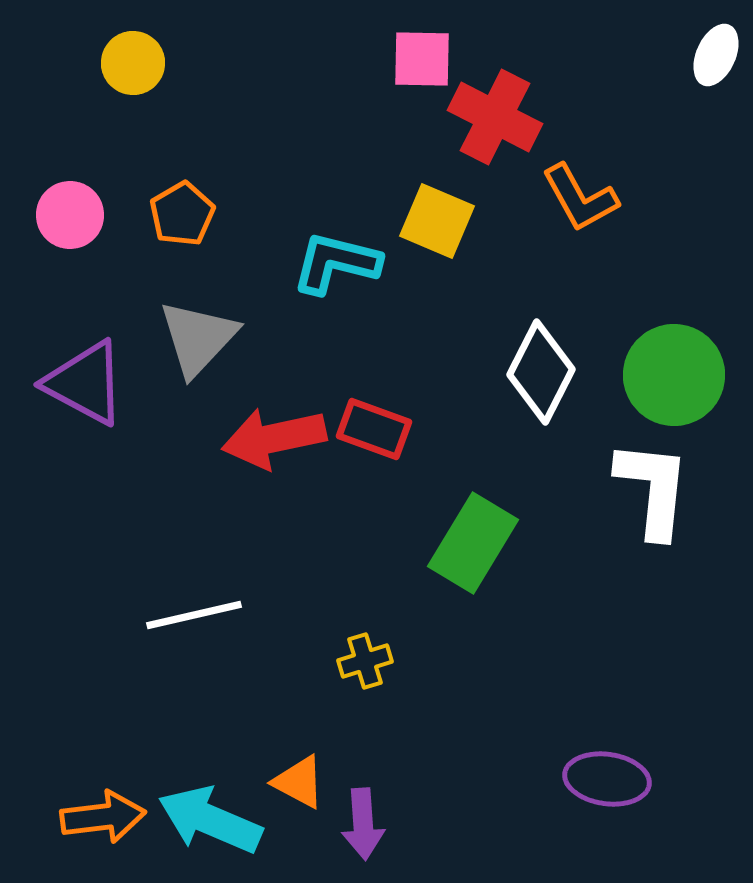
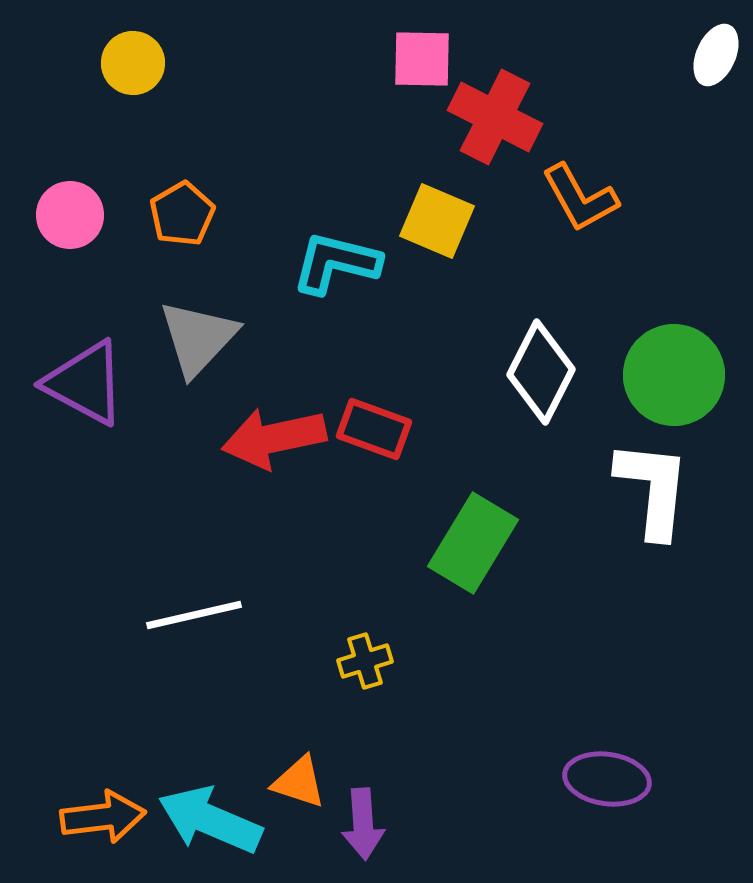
orange triangle: rotated 10 degrees counterclockwise
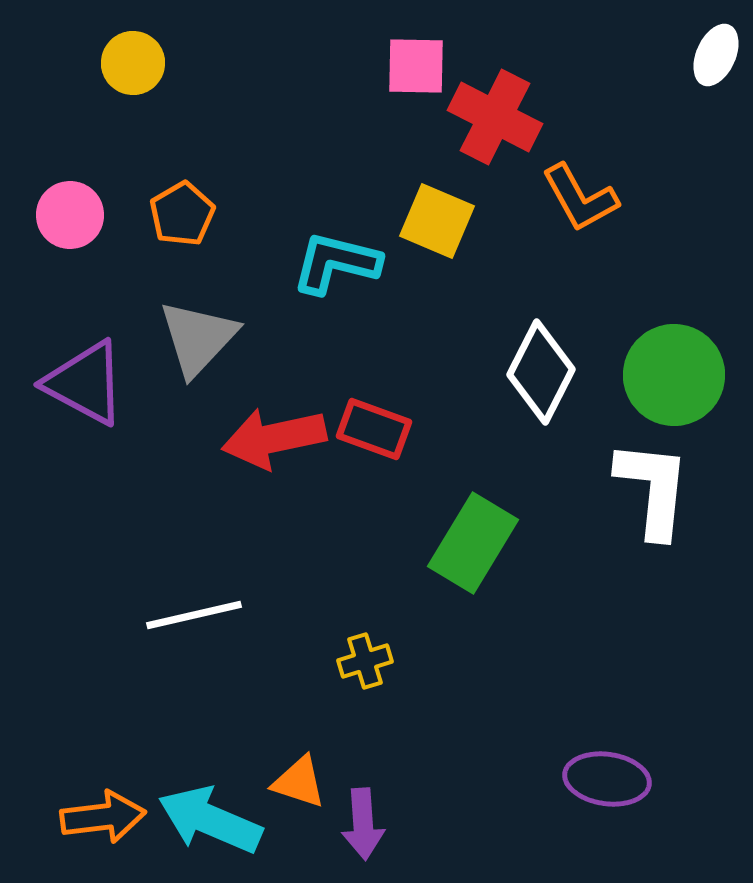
pink square: moved 6 px left, 7 px down
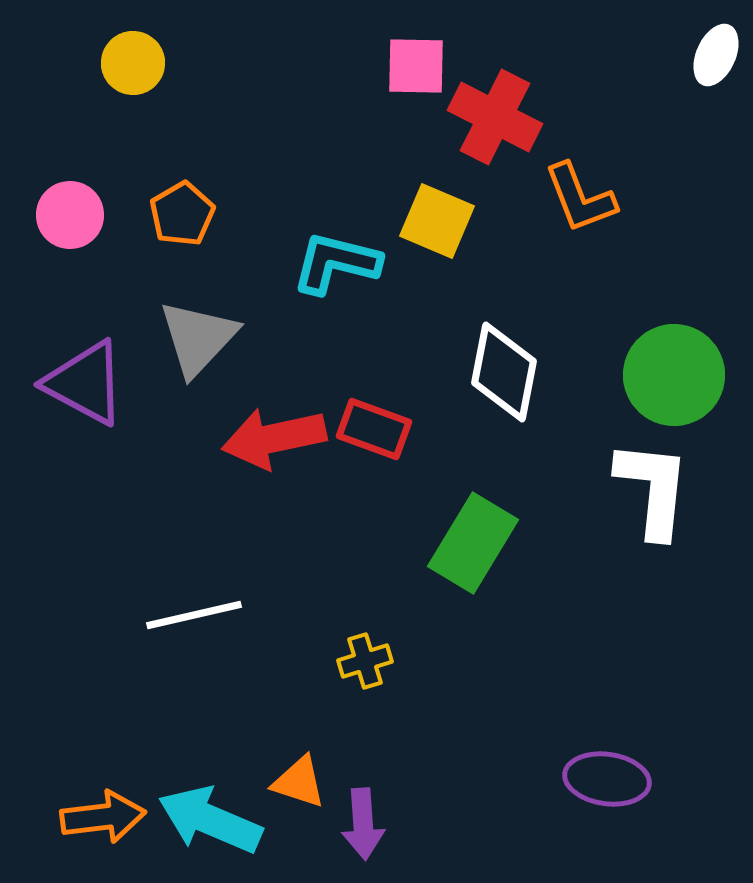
orange L-shape: rotated 8 degrees clockwise
white diamond: moved 37 px left; rotated 16 degrees counterclockwise
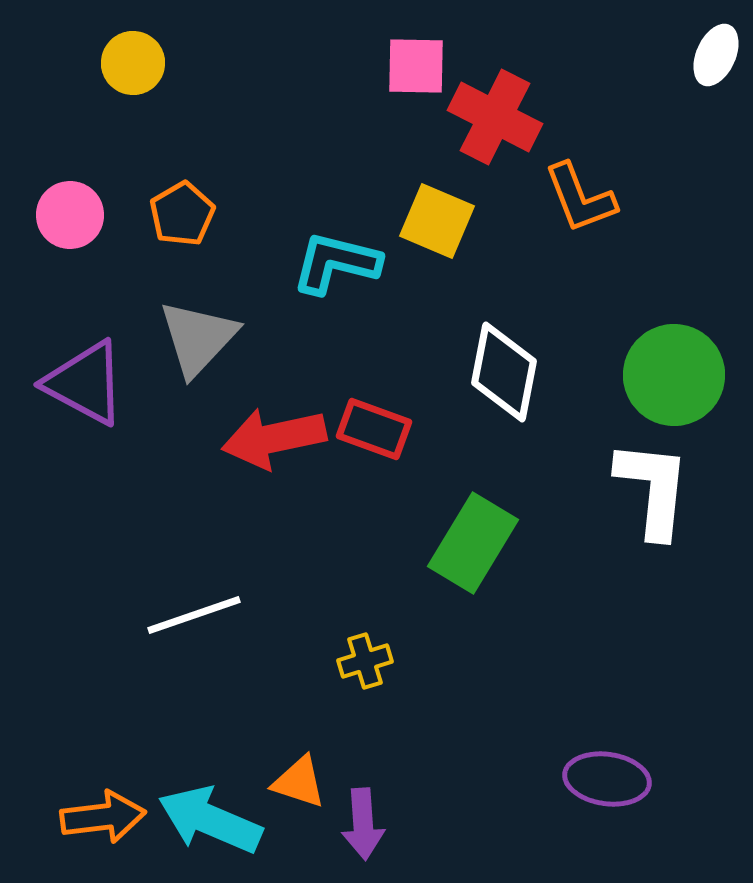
white line: rotated 6 degrees counterclockwise
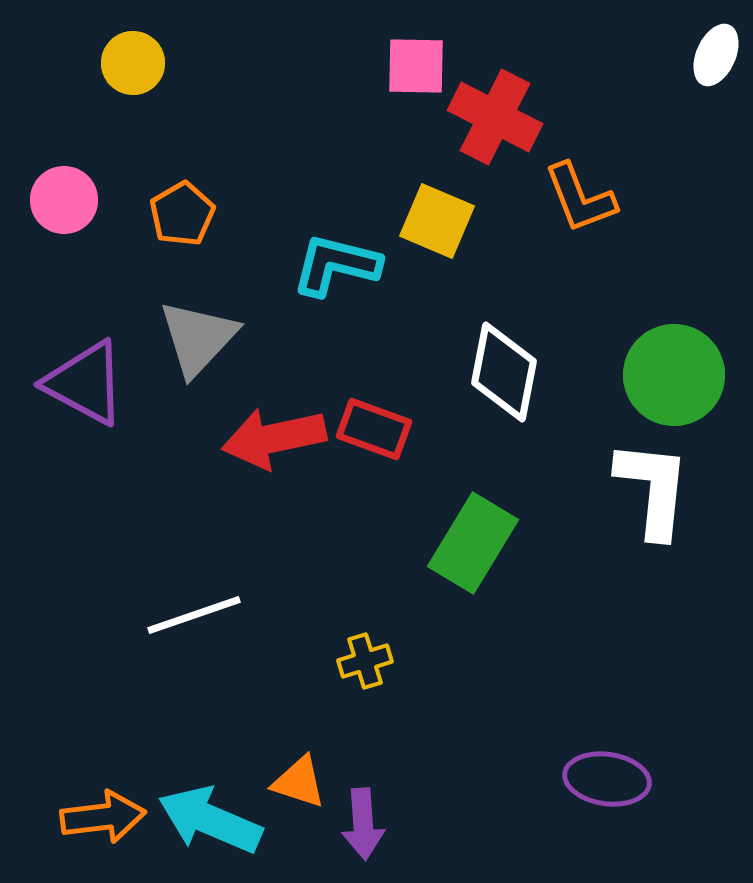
pink circle: moved 6 px left, 15 px up
cyan L-shape: moved 2 px down
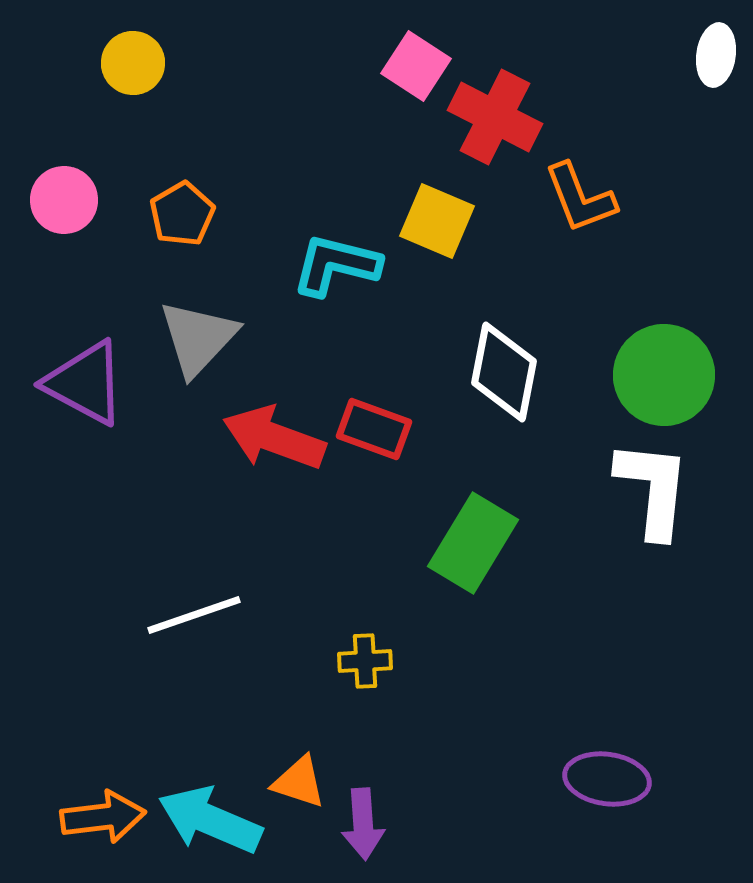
white ellipse: rotated 16 degrees counterclockwise
pink square: rotated 32 degrees clockwise
green circle: moved 10 px left
red arrow: rotated 32 degrees clockwise
yellow cross: rotated 14 degrees clockwise
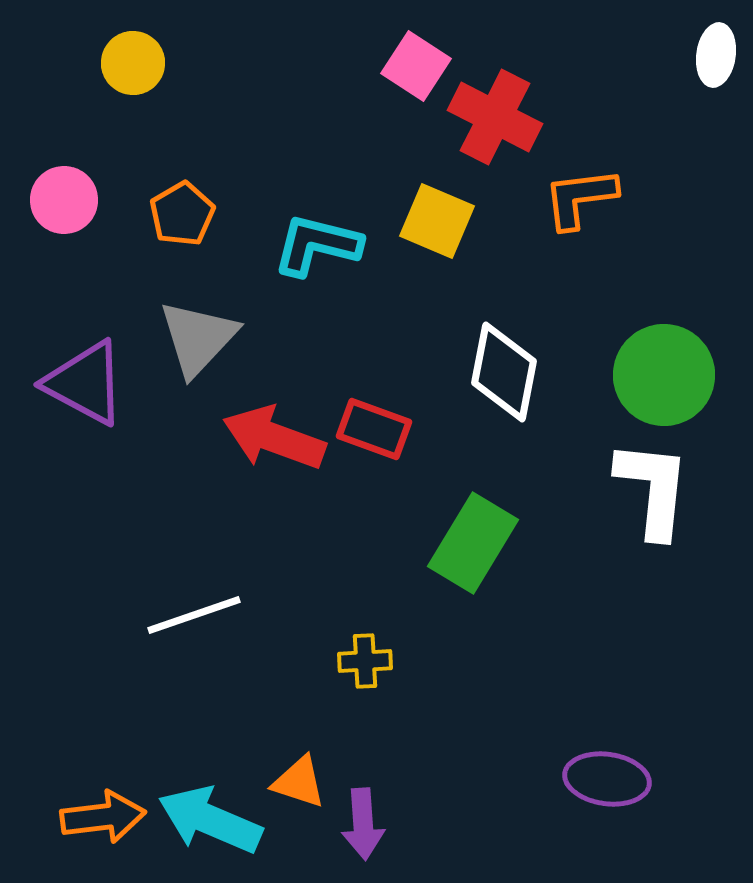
orange L-shape: rotated 104 degrees clockwise
cyan L-shape: moved 19 px left, 20 px up
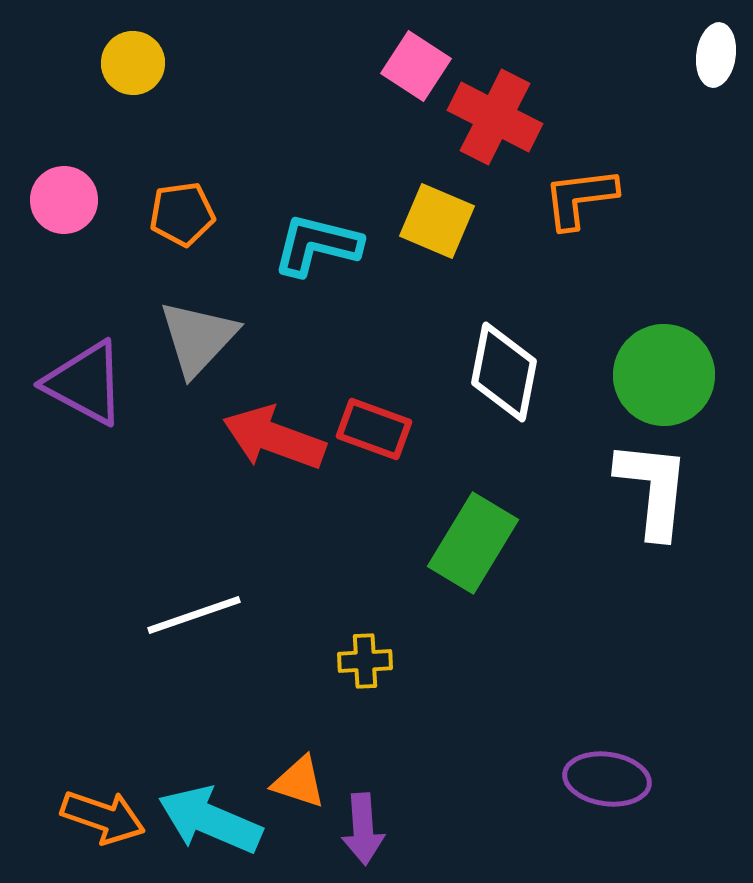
orange pentagon: rotated 22 degrees clockwise
orange arrow: rotated 26 degrees clockwise
purple arrow: moved 5 px down
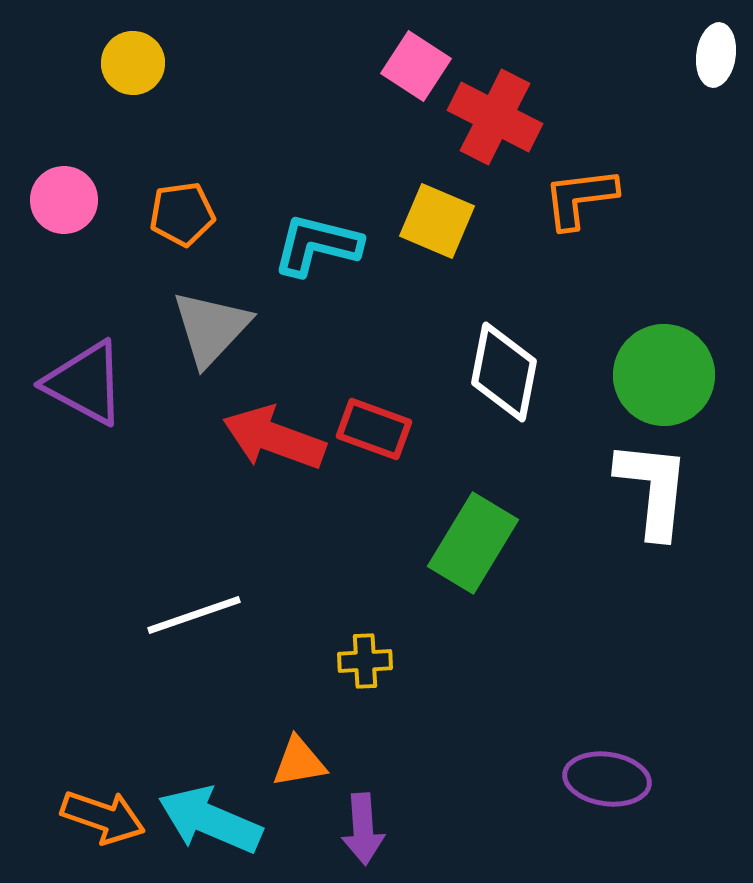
gray triangle: moved 13 px right, 10 px up
orange triangle: moved 20 px up; rotated 28 degrees counterclockwise
